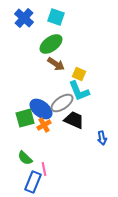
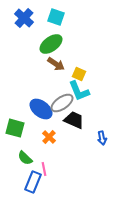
green square: moved 10 px left, 10 px down; rotated 30 degrees clockwise
orange cross: moved 5 px right, 12 px down; rotated 16 degrees counterclockwise
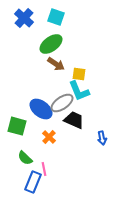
yellow square: rotated 16 degrees counterclockwise
green square: moved 2 px right, 2 px up
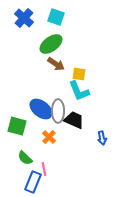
gray ellipse: moved 4 px left, 8 px down; rotated 55 degrees counterclockwise
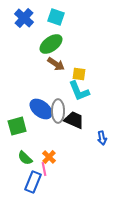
green square: rotated 30 degrees counterclockwise
orange cross: moved 20 px down
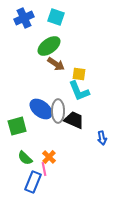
blue cross: rotated 24 degrees clockwise
green ellipse: moved 2 px left, 2 px down
